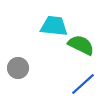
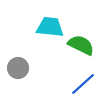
cyan trapezoid: moved 4 px left, 1 px down
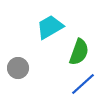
cyan trapezoid: rotated 36 degrees counterclockwise
green semicircle: moved 2 px left, 7 px down; rotated 84 degrees clockwise
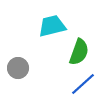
cyan trapezoid: moved 2 px right, 1 px up; rotated 16 degrees clockwise
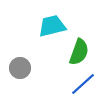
gray circle: moved 2 px right
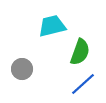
green semicircle: moved 1 px right
gray circle: moved 2 px right, 1 px down
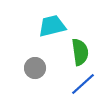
green semicircle: rotated 28 degrees counterclockwise
gray circle: moved 13 px right, 1 px up
